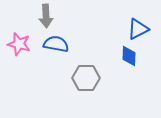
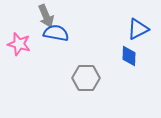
gray arrow: rotated 20 degrees counterclockwise
blue semicircle: moved 11 px up
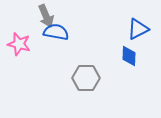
blue semicircle: moved 1 px up
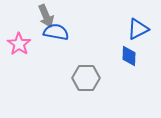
pink star: rotated 20 degrees clockwise
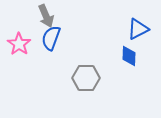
blue semicircle: moved 5 px left, 6 px down; rotated 80 degrees counterclockwise
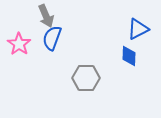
blue semicircle: moved 1 px right
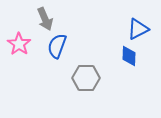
gray arrow: moved 1 px left, 3 px down
blue semicircle: moved 5 px right, 8 px down
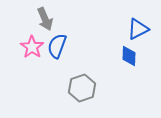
pink star: moved 13 px right, 3 px down
gray hexagon: moved 4 px left, 10 px down; rotated 20 degrees counterclockwise
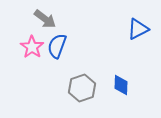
gray arrow: rotated 30 degrees counterclockwise
blue diamond: moved 8 px left, 29 px down
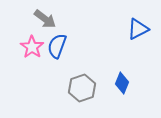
blue diamond: moved 1 px right, 2 px up; rotated 20 degrees clockwise
